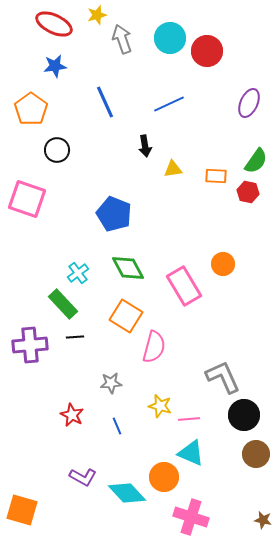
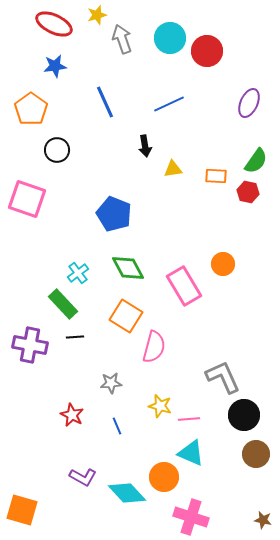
purple cross at (30, 345): rotated 16 degrees clockwise
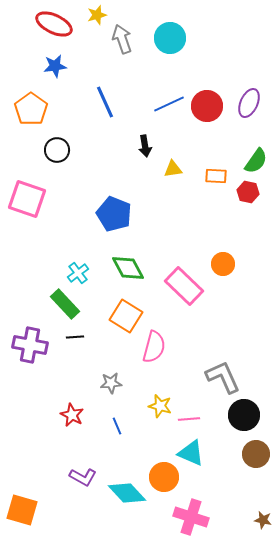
red circle at (207, 51): moved 55 px down
pink rectangle at (184, 286): rotated 15 degrees counterclockwise
green rectangle at (63, 304): moved 2 px right
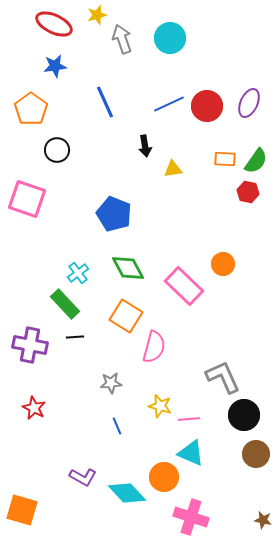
orange rectangle at (216, 176): moved 9 px right, 17 px up
red star at (72, 415): moved 38 px left, 7 px up
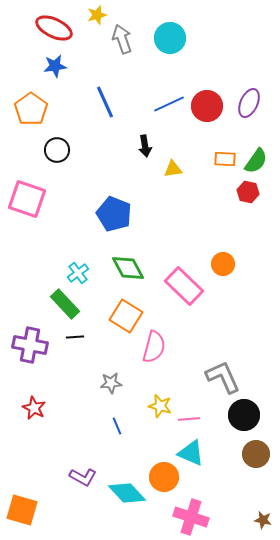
red ellipse at (54, 24): moved 4 px down
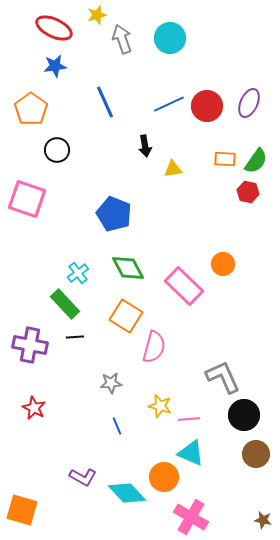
pink cross at (191, 517): rotated 12 degrees clockwise
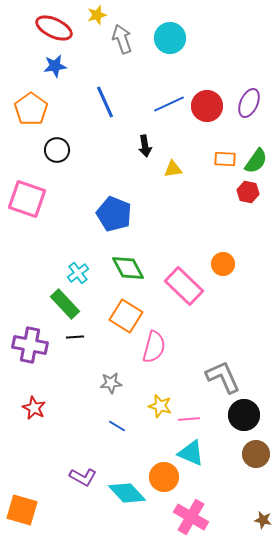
blue line at (117, 426): rotated 36 degrees counterclockwise
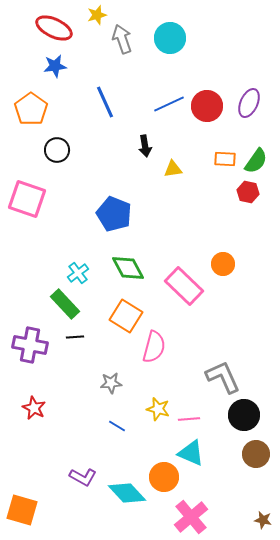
yellow star at (160, 406): moved 2 px left, 3 px down
pink cross at (191, 517): rotated 20 degrees clockwise
